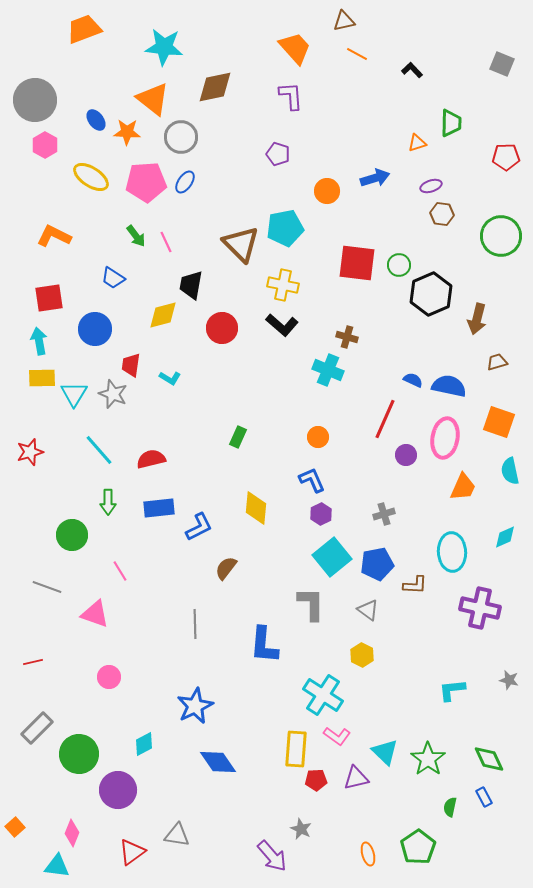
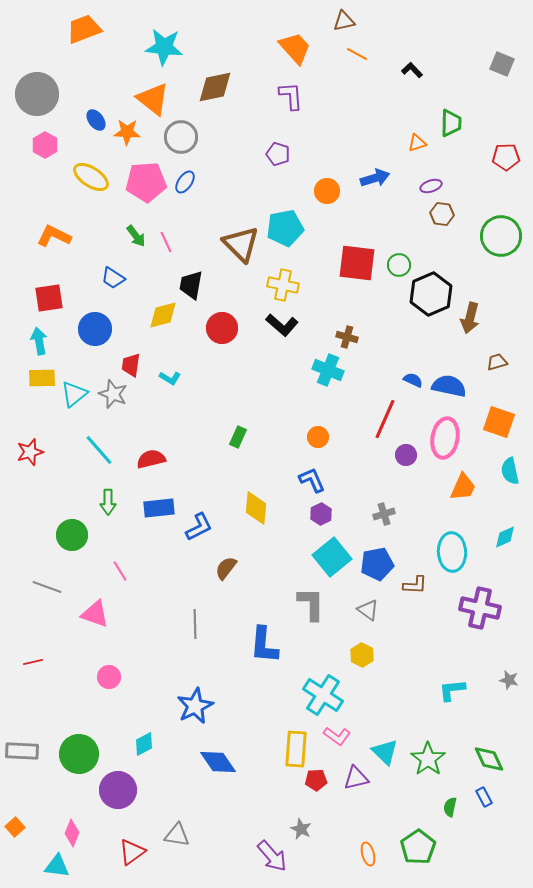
gray circle at (35, 100): moved 2 px right, 6 px up
brown arrow at (477, 319): moved 7 px left, 1 px up
cyan triangle at (74, 394): rotated 20 degrees clockwise
gray rectangle at (37, 728): moved 15 px left, 23 px down; rotated 48 degrees clockwise
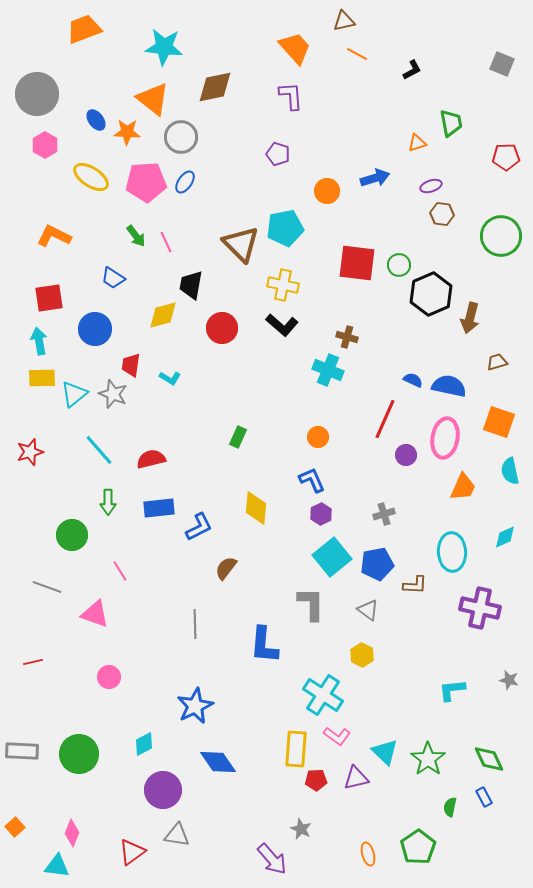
black L-shape at (412, 70): rotated 105 degrees clockwise
green trapezoid at (451, 123): rotated 12 degrees counterclockwise
purple circle at (118, 790): moved 45 px right
purple arrow at (272, 856): moved 3 px down
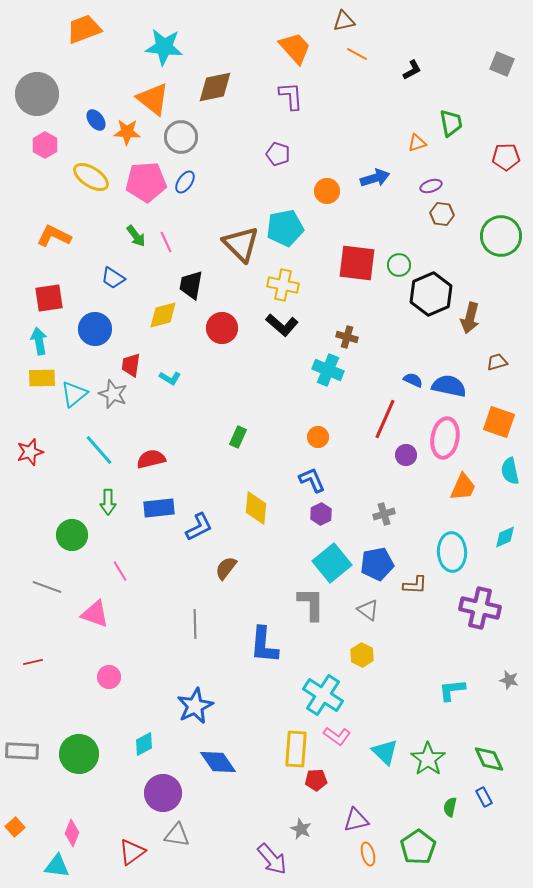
cyan square at (332, 557): moved 6 px down
purple triangle at (356, 778): moved 42 px down
purple circle at (163, 790): moved 3 px down
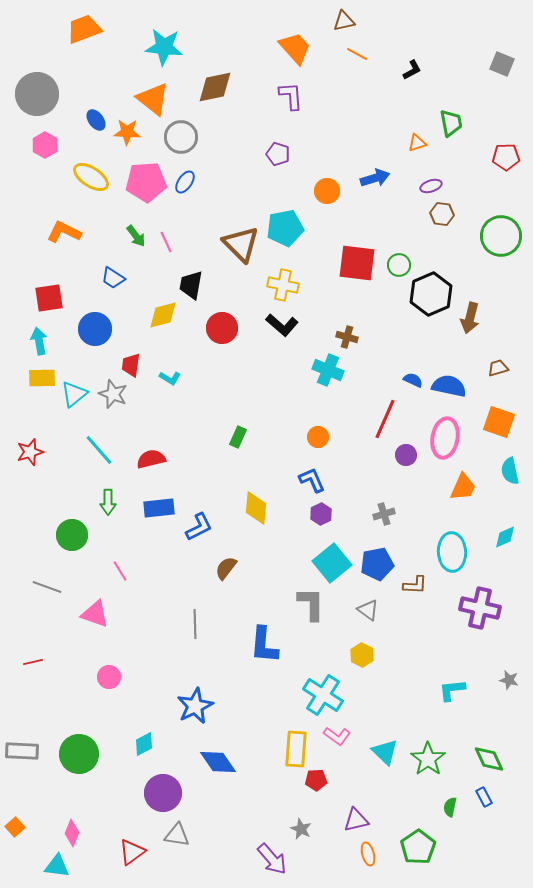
orange L-shape at (54, 236): moved 10 px right, 4 px up
brown trapezoid at (497, 362): moved 1 px right, 6 px down
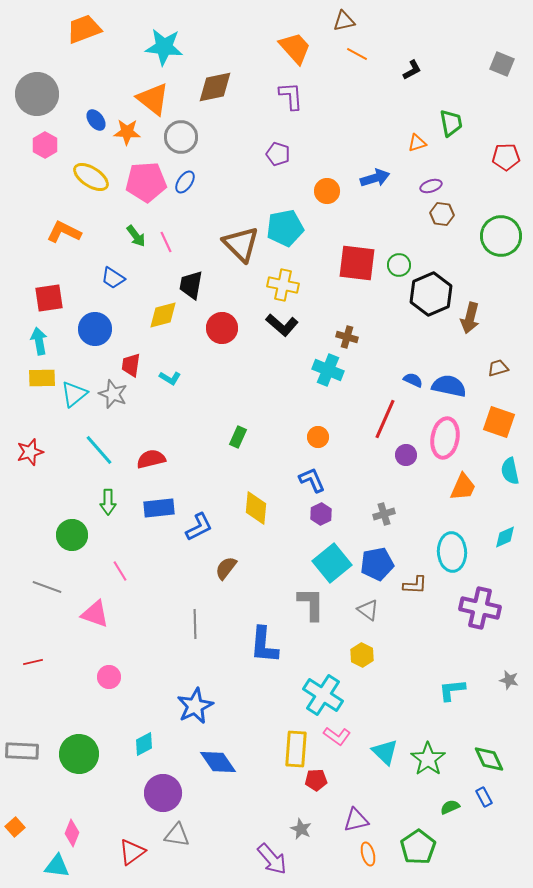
green semicircle at (450, 807): rotated 54 degrees clockwise
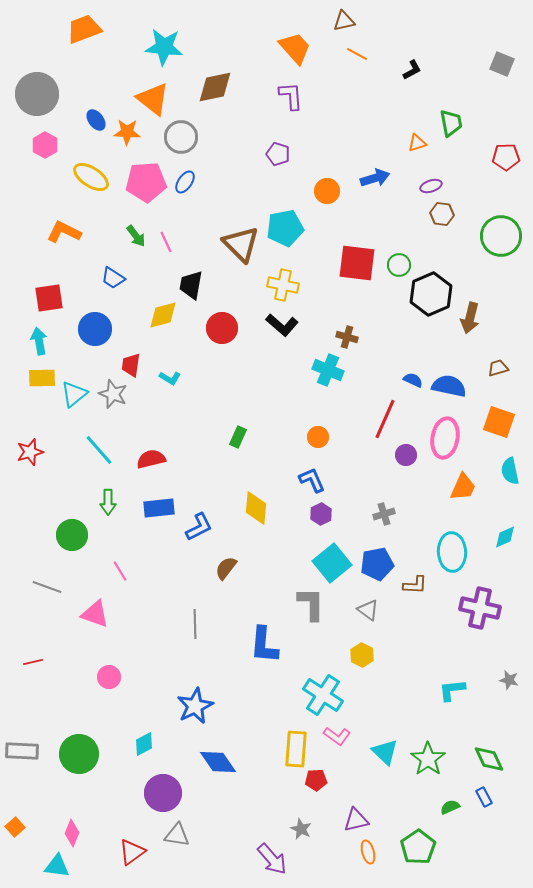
orange ellipse at (368, 854): moved 2 px up
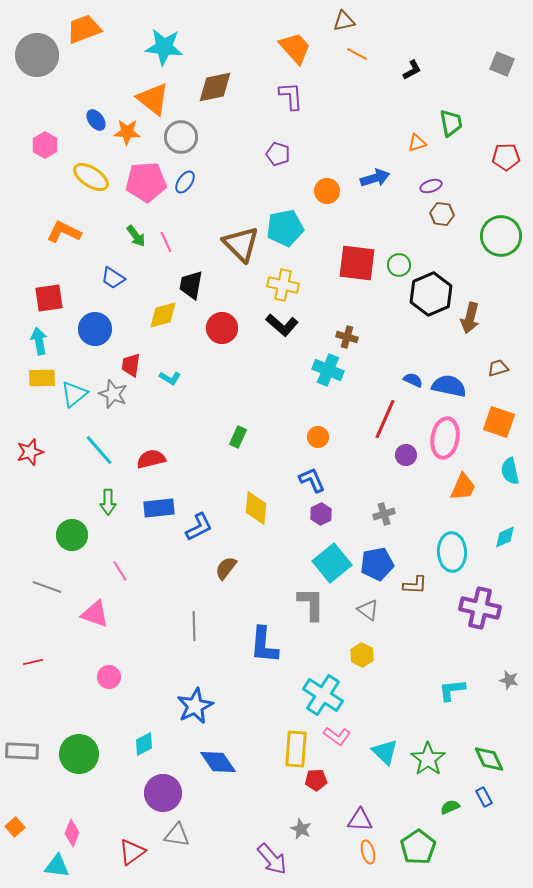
gray circle at (37, 94): moved 39 px up
gray line at (195, 624): moved 1 px left, 2 px down
purple triangle at (356, 820): moved 4 px right; rotated 16 degrees clockwise
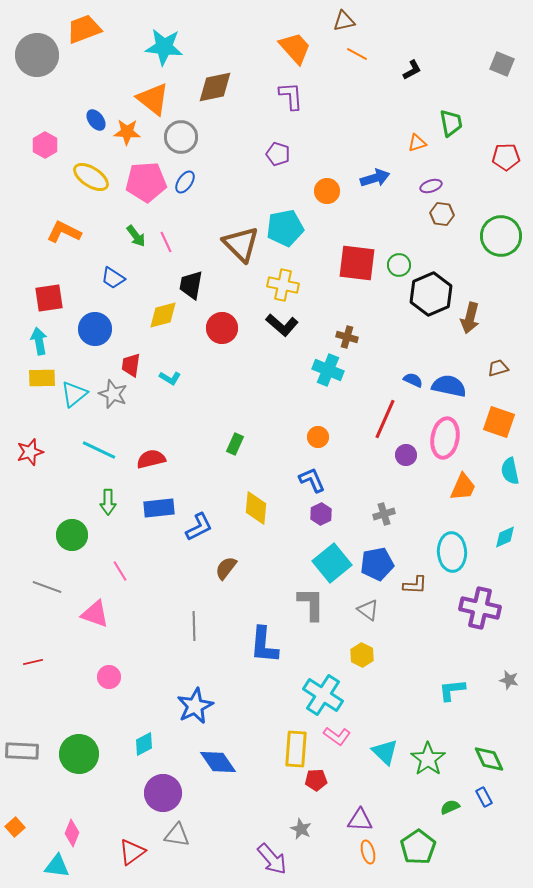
green rectangle at (238, 437): moved 3 px left, 7 px down
cyan line at (99, 450): rotated 24 degrees counterclockwise
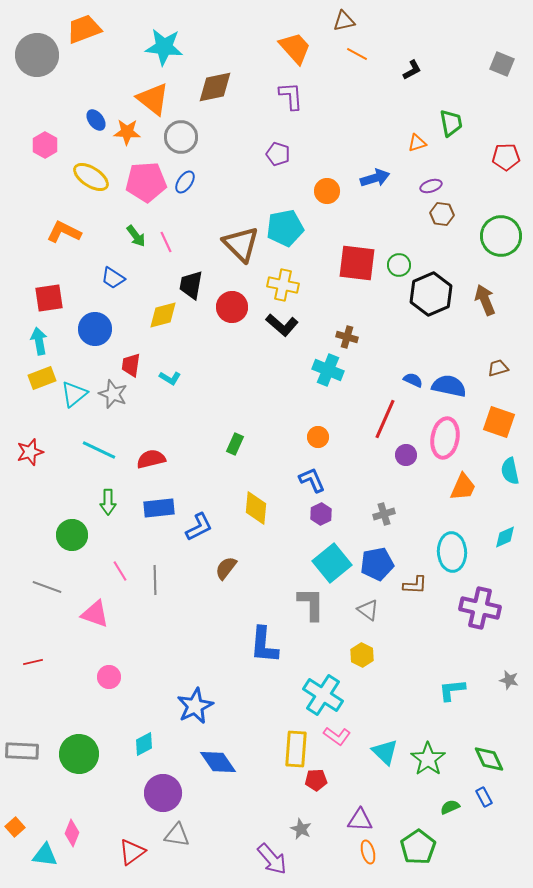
brown arrow at (470, 318): moved 15 px right, 18 px up; rotated 144 degrees clockwise
red circle at (222, 328): moved 10 px right, 21 px up
yellow rectangle at (42, 378): rotated 20 degrees counterclockwise
gray line at (194, 626): moved 39 px left, 46 px up
cyan triangle at (57, 866): moved 12 px left, 11 px up
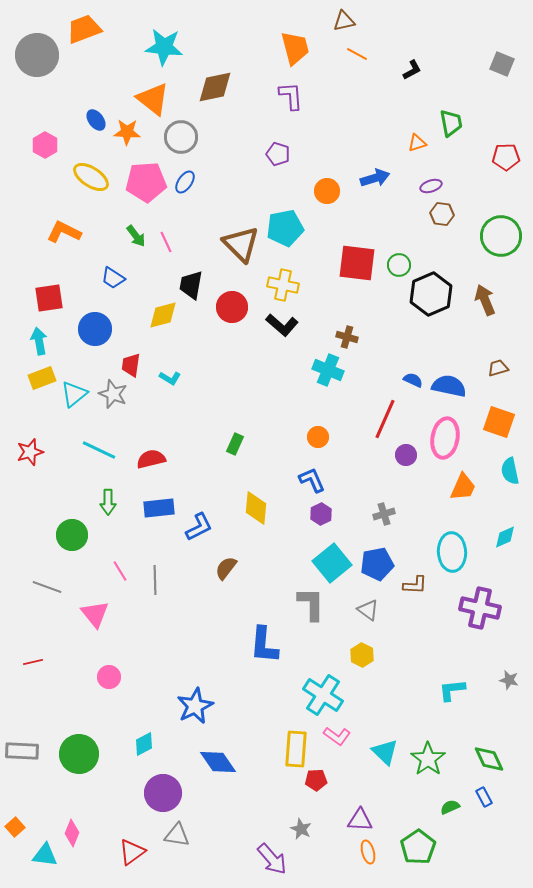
orange trapezoid at (295, 48): rotated 27 degrees clockwise
pink triangle at (95, 614): rotated 32 degrees clockwise
